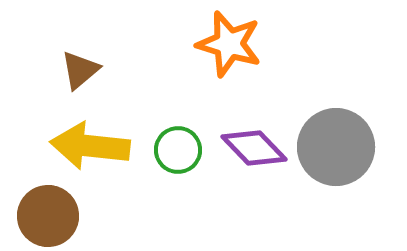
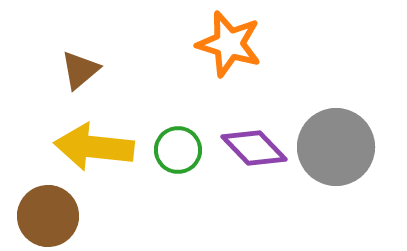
yellow arrow: moved 4 px right, 1 px down
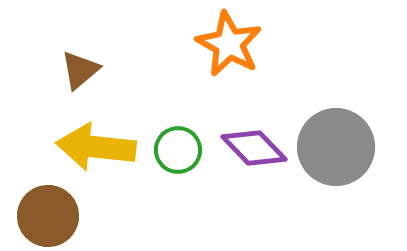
orange star: rotated 12 degrees clockwise
yellow arrow: moved 2 px right
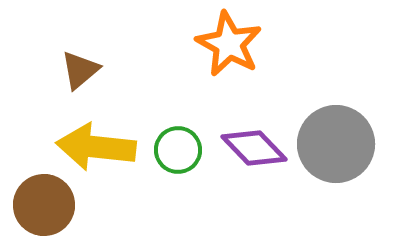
gray circle: moved 3 px up
brown circle: moved 4 px left, 11 px up
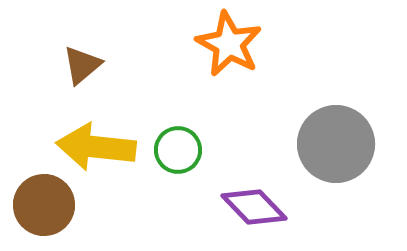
brown triangle: moved 2 px right, 5 px up
purple diamond: moved 59 px down
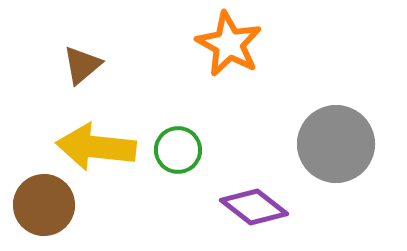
purple diamond: rotated 8 degrees counterclockwise
